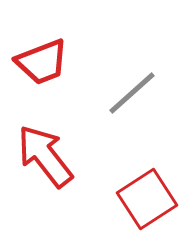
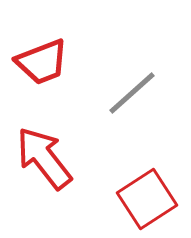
red arrow: moved 1 px left, 2 px down
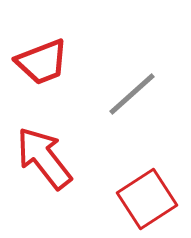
gray line: moved 1 px down
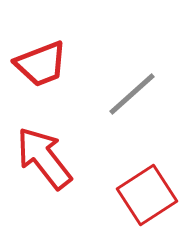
red trapezoid: moved 1 px left, 2 px down
red square: moved 4 px up
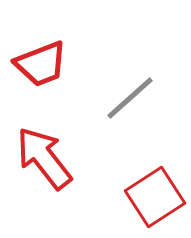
gray line: moved 2 px left, 4 px down
red square: moved 8 px right, 2 px down
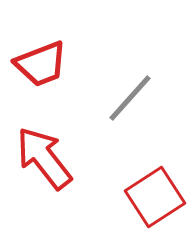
gray line: rotated 6 degrees counterclockwise
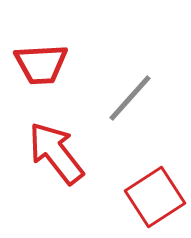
red trapezoid: rotated 18 degrees clockwise
red arrow: moved 12 px right, 5 px up
